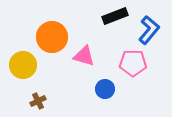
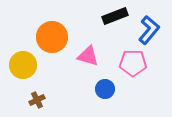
pink triangle: moved 4 px right
brown cross: moved 1 px left, 1 px up
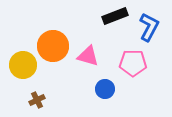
blue L-shape: moved 3 px up; rotated 12 degrees counterclockwise
orange circle: moved 1 px right, 9 px down
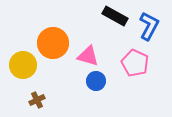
black rectangle: rotated 50 degrees clockwise
blue L-shape: moved 1 px up
orange circle: moved 3 px up
pink pentagon: moved 2 px right; rotated 24 degrees clockwise
blue circle: moved 9 px left, 8 px up
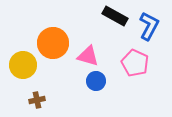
brown cross: rotated 14 degrees clockwise
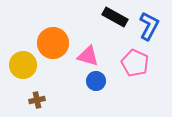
black rectangle: moved 1 px down
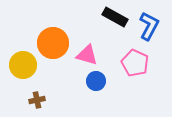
pink triangle: moved 1 px left, 1 px up
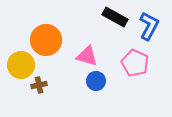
orange circle: moved 7 px left, 3 px up
pink triangle: moved 1 px down
yellow circle: moved 2 px left
brown cross: moved 2 px right, 15 px up
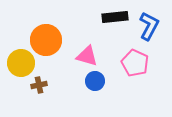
black rectangle: rotated 35 degrees counterclockwise
yellow circle: moved 2 px up
blue circle: moved 1 px left
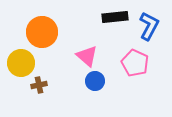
orange circle: moved 4 px left, 8 px up
pink triangle: rotated 25 degrees clockwise
